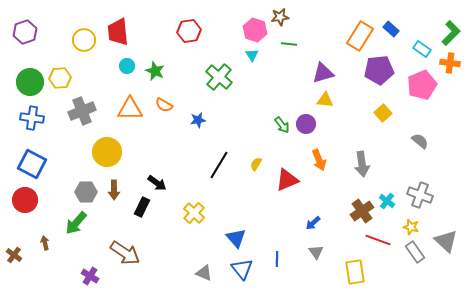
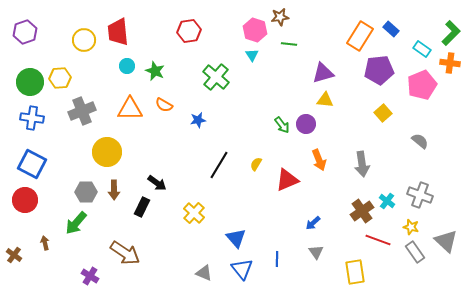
green cross at (219, 77): moved 3 px left
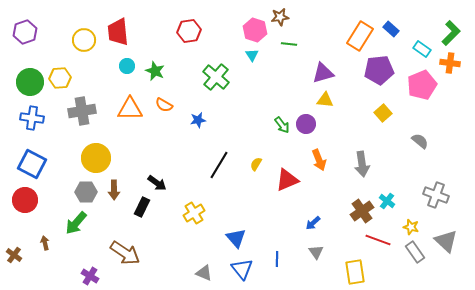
gray cross at (82, 111): rotated 12 degrees clockwise
yellow circle at (107, 152): moved 11 px left, 6 px down
gray cross at (420, 195): moved 16 px right
yellow cross at (194, 213): rotated 15 degrees clockwise
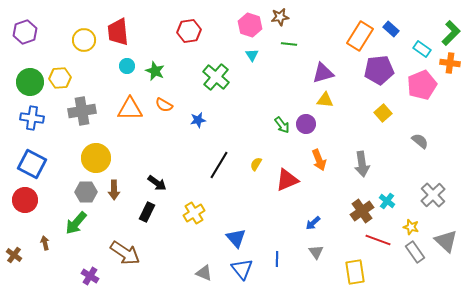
pink hexagon at (255, 30): moved 5 px left, 5 px up
gray cross at (436, 195): moved 3 px left; rotated 25 degrees clockwise
black rectangle at (142, 207): moved 5 px right, 5 px down
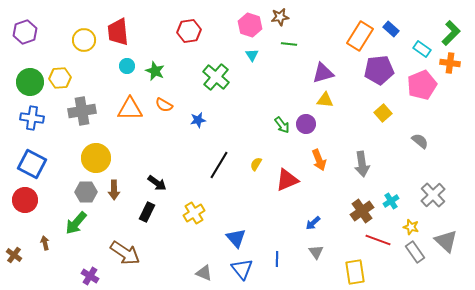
cyan cross at (387, 201): moved 4 px right; rotated 21 degrees clockwise
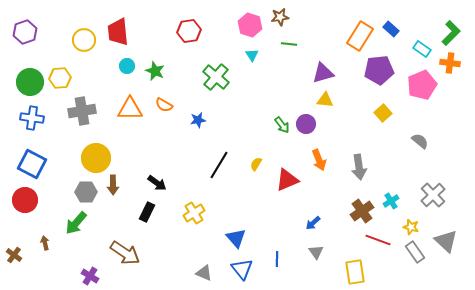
gray arrow at (362, 164): moved 3 px left, 3 px down
brown arrow at (114, 190): moved 1 px left, 5 px up
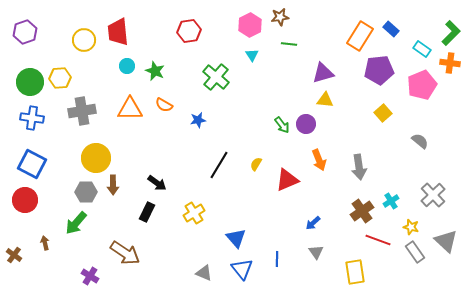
pink hexagon at (250, 25): rotated 15 degrees clockwise
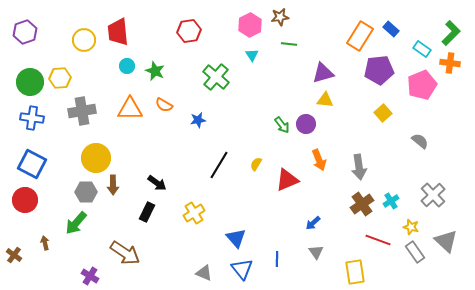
brown cross at (362, 211): moved 7 px up
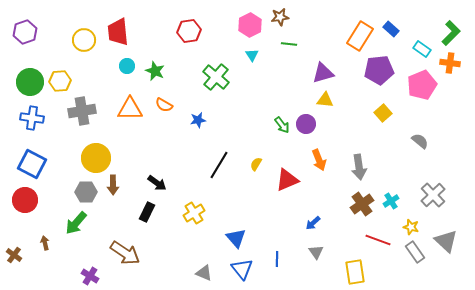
yellow hexagon at (60, 78): moved 3 px down
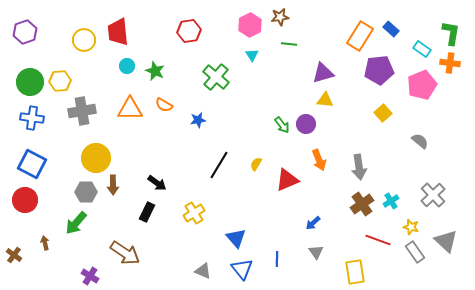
green L-shape at (451, 33): rotated 35 degrees counterclockwise
gray triangle at (204, 273): moved 1 px left, 2 px up
